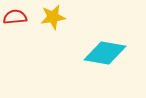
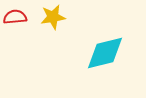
cyan diamond: rotated 24 degrees counterclockwise
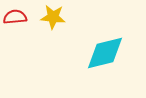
yellow star: rotated 15 degrees clockwise
